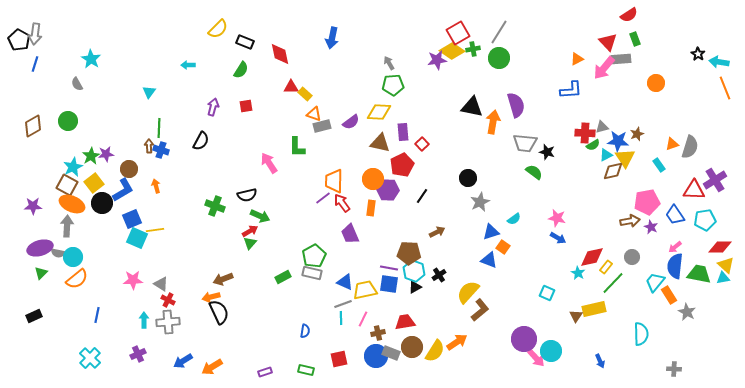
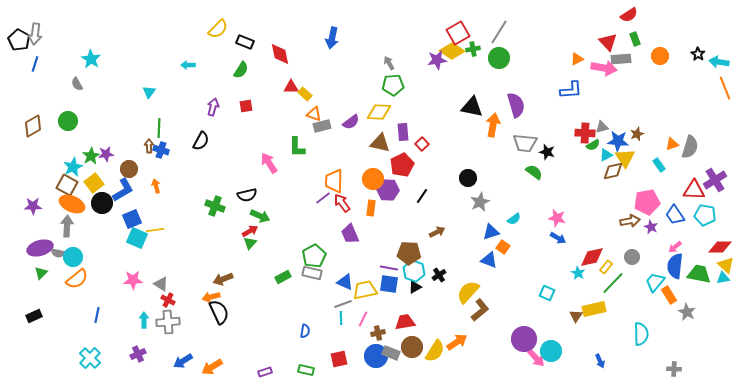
pink arrow at (604, 68): rotated 120 degrees counterclockwise
orange circle at (656, 83): moved 4 px right, 27 px up
orange arrow at (493, 122): moved 3 px down
cyan pentagon at (705, 220): moved 5 px up; rotated 20 degrees clockwise
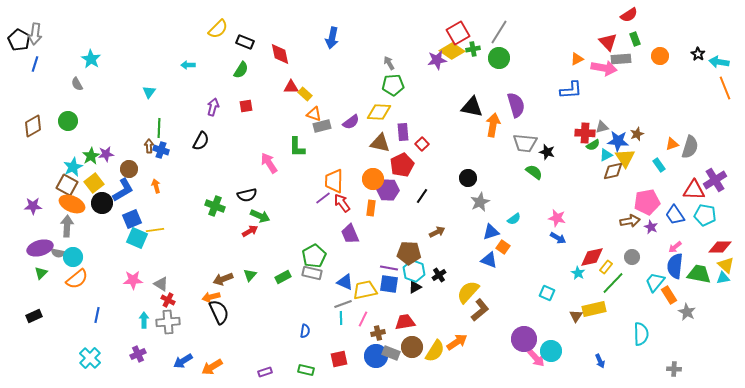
green triangle at (250, 243): moved 32 px down
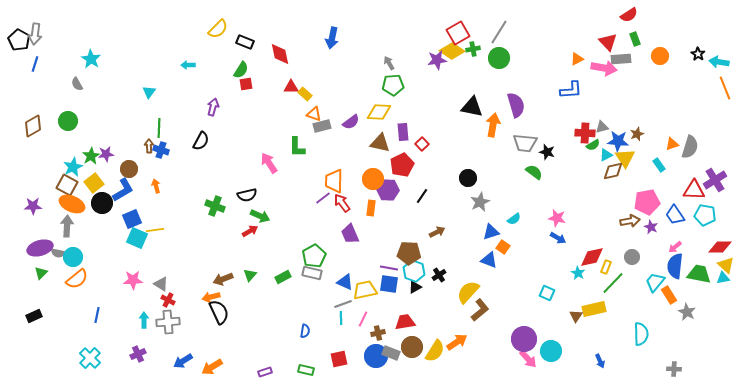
red square at (246, 106): moved 22 px up
yellow rectangle at (606, 267): rotated 16 degrees counterclockwise
pink arrow at (536, 358): moved 8 px left, 1 px down
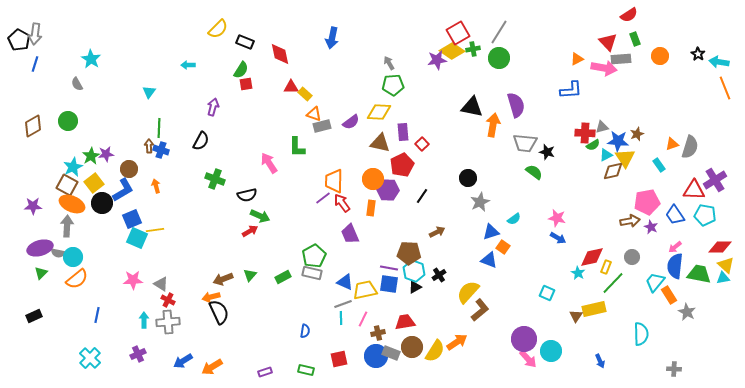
green cross at (215, 206): moved 27 px up
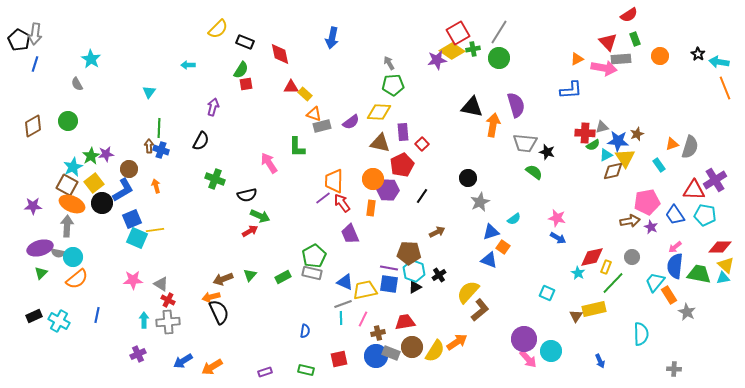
cyan cross at (90, 358): moved 31 px left, 37 px up; rotated 15 degrees counterclockwise
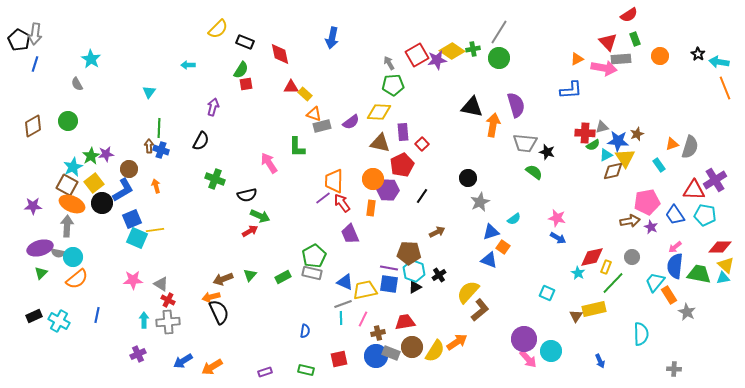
red square at (458, 33): moved 41 px left, 22 px down
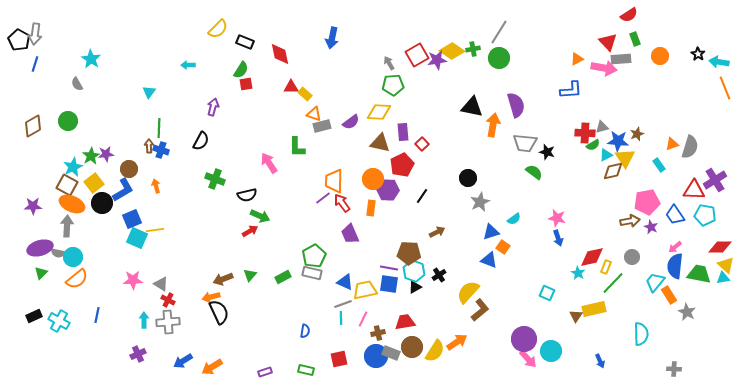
blue arrow at (558, 238): rotated 42 degrees clockwise
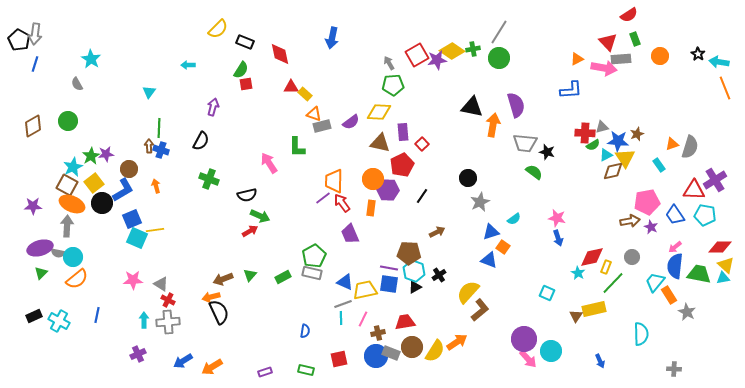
green cross at (215, 179): moved 6 px left
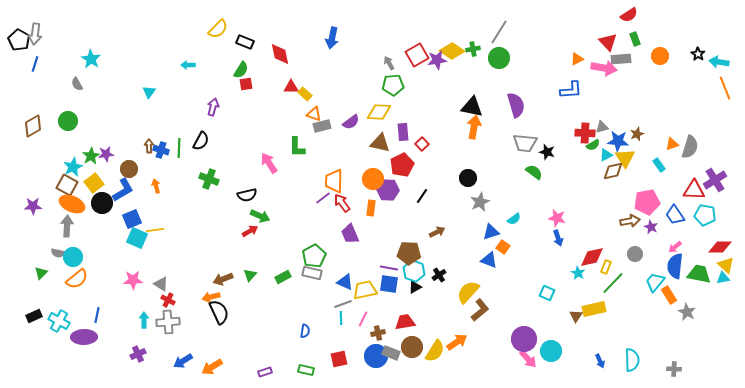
orange arrow at (493, 125): moved 19 px left, 2 px down
green line at (159, 128): moved 20 px right, 20 px down
purple ellipse at (40, 248): moved 44 px right, 89 px down; rotated 15 degrees clockwise
gray circle at (632, 257): moved 3 px right, 3 px up
cyan semicircle at (641, 334): moved 9 px left, 26 px down
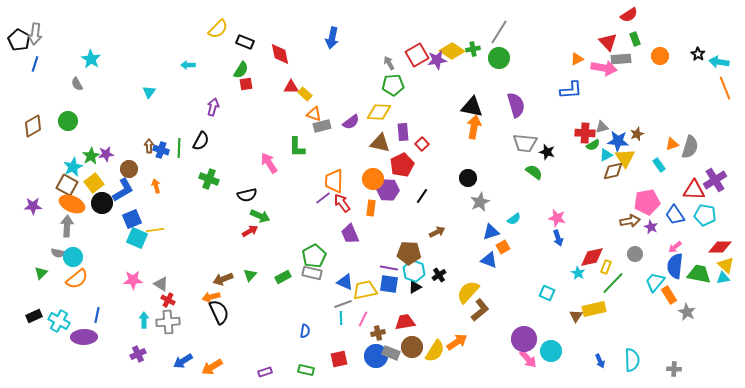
orange square at (503, 247): rotated 24 degrees clockwise
